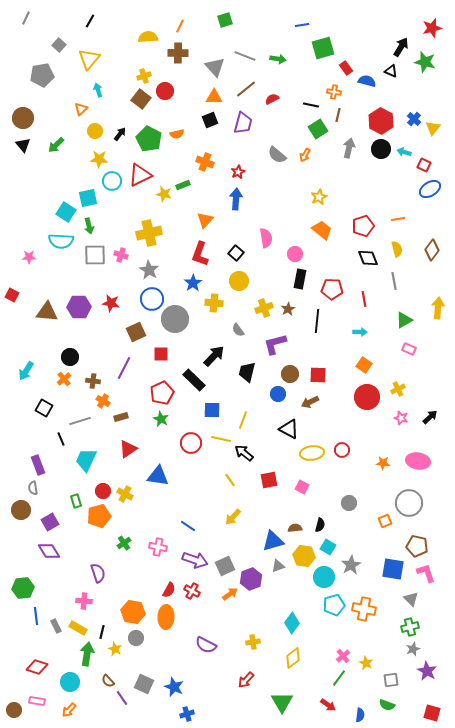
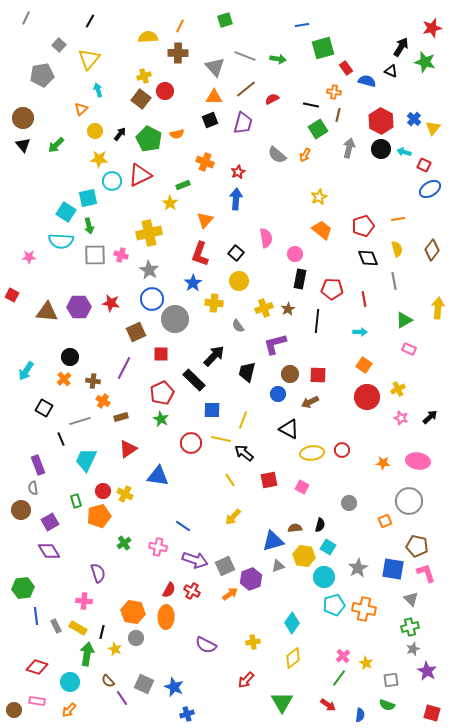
yellow star at (164, 194): moved 6 px right, 9 px down; rotated 21 degrees clockwise
gray semicircle at (238, 330): moved 4 px up
gray circle at (409, 503): moved 2 px up
blue line at (188, 526): moved 5 px left
gray star at (351, 565): moved 7 px right, 3 px down
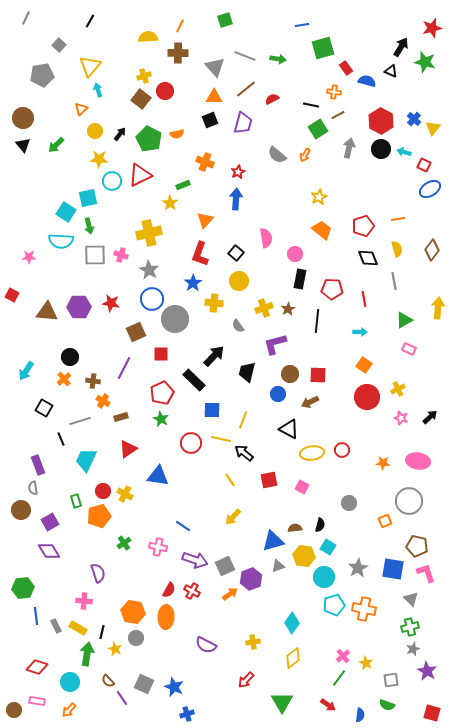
yellow triangle at (89, 59): moved 1 px right, 7 px down
brown line at (338, 115): rotated 48 degrees clockwise
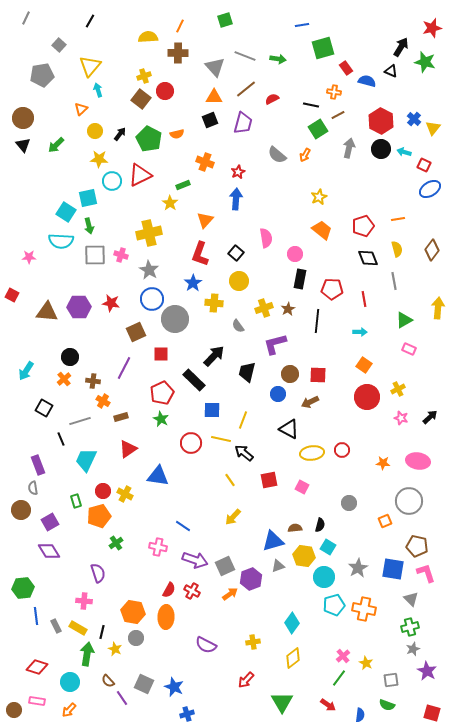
green cross at (124, 543): moved 8 px left
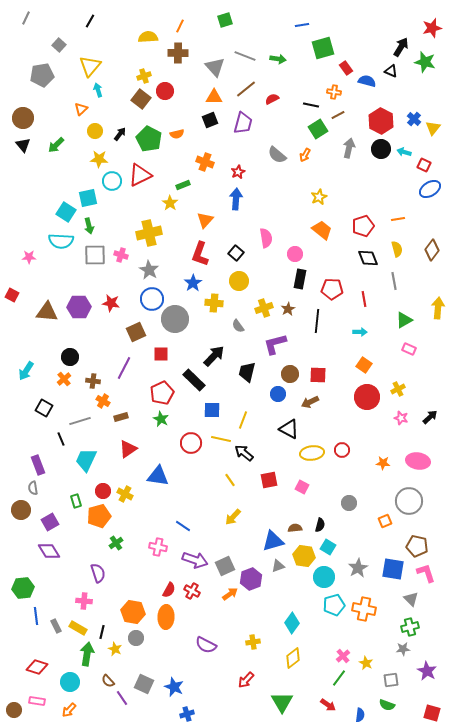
gray star at (413, 649): moved 10 px left; rotated 16 degrees clockwise
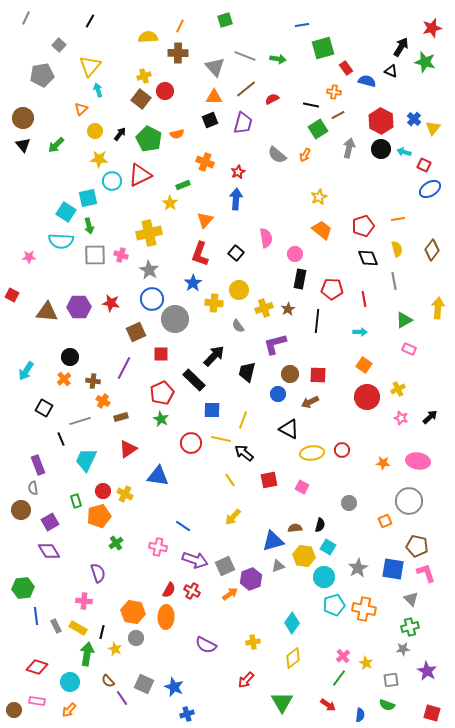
yellow circle at (239, 281): moved 9 px down
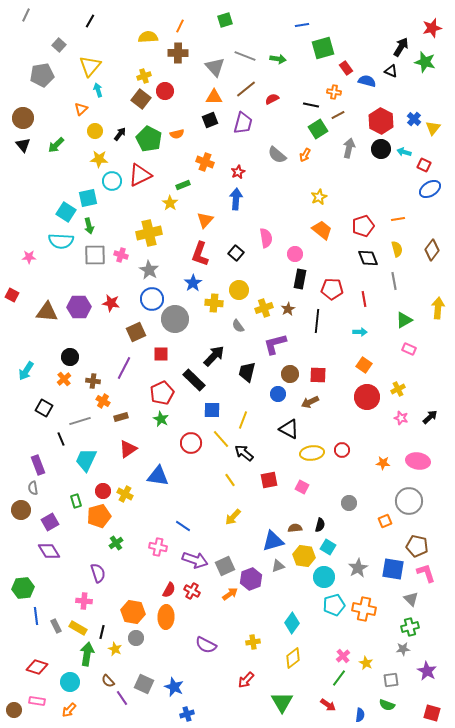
gray line at (26, 18): moved 3 px up
yellow line at (221, 439): rotated 36 degrees clockwise
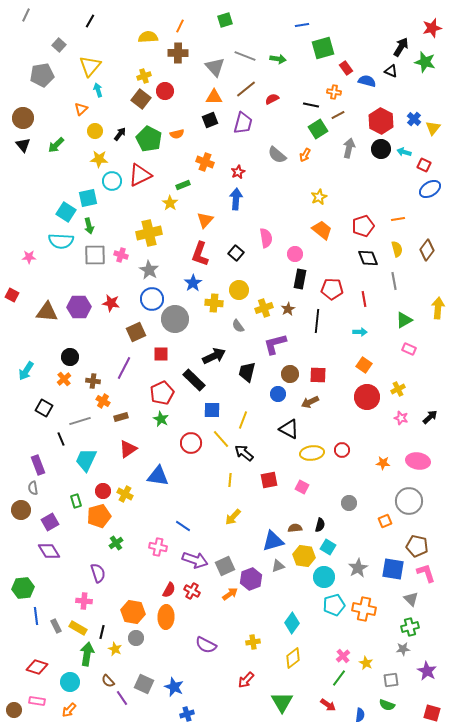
brown diamond at (432, 250): moved 5 px left
black arrow at (214, 356): rotated 20 degrees clockwise
yellow line at (230, 480): rotated 40 degrees clockwise
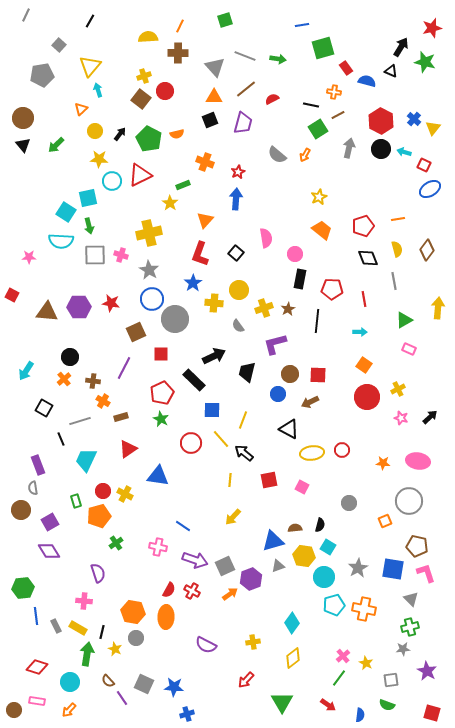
blue star at (174, 687): rotated 18 degrees counterclockwise
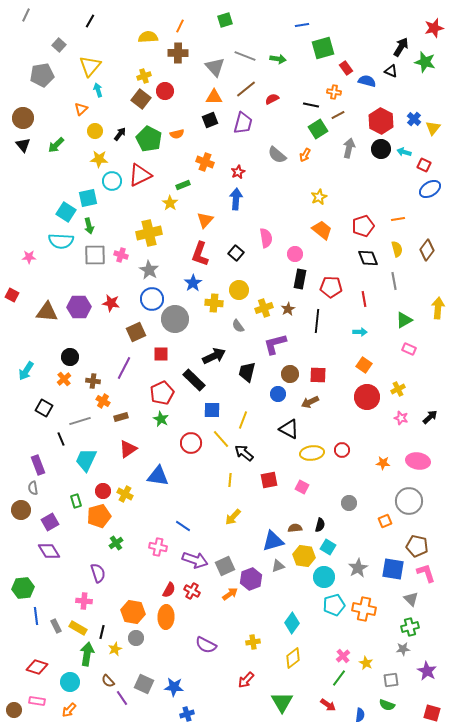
red star at (432, 28): moved 2 px right
red pentagon at (332, 289): moved 1 px left, 2 px up
yellow star at (115, 649): rotated 24 degrees clockwise
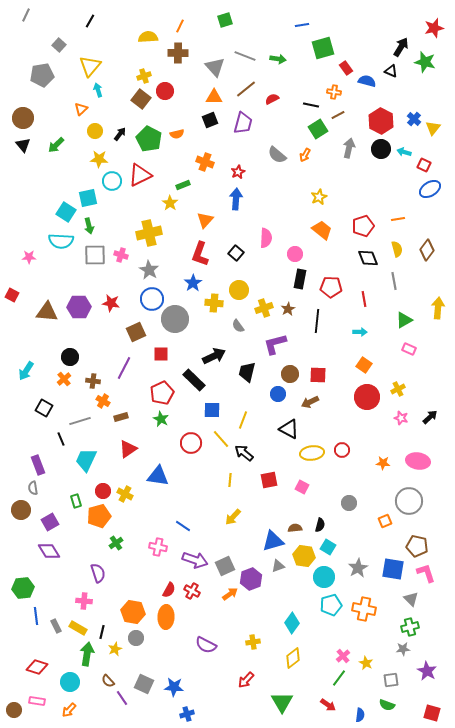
pink semicircle at (266, 238): rotated 12 degrees clockwise
cyan pentagon at (334, 605): moved 3 px left
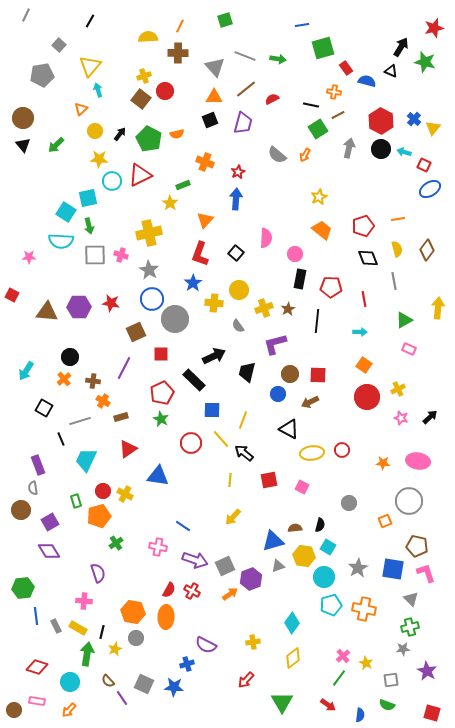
blue cross at (187, 714): moved 50 px up
